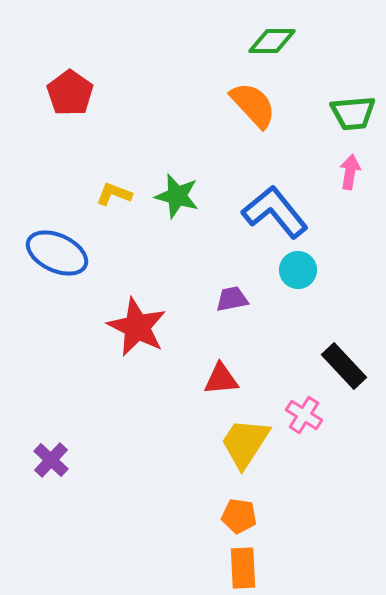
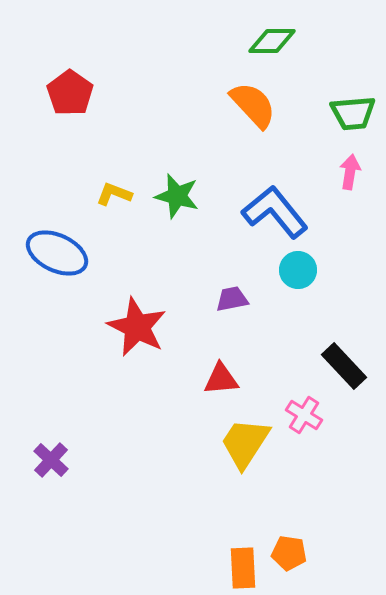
orange pentagon: moved 50 px right, 37 px down
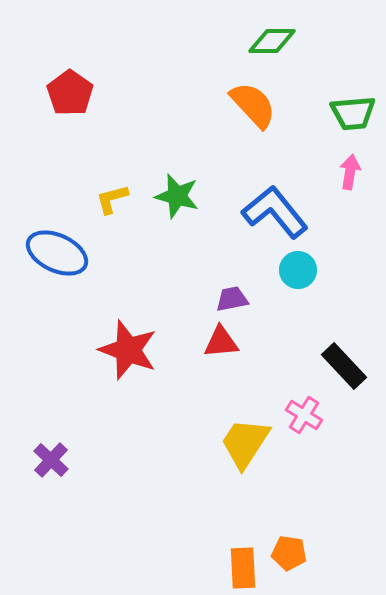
yellow L-shape: moved 2 px left, 5 px down; rotated 36 degrees counterclockwise
red star: moved 9 px left, 23 px down; rotated 6 degrees counterclockwise
red triangle: moved 37 px up
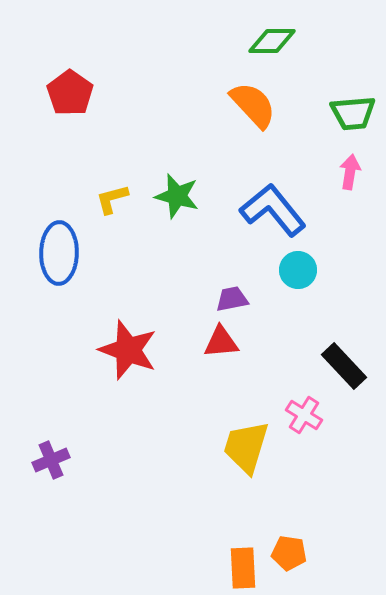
blue L-shape: moved 2 px left, 2 px up
blue ellipse: moved 2 px right; rotated 66 degrees clockwise
yellow trapezoid: moved 1 px right, 4 px down; rotated 16 degrees counterclockwise
purple cross: rotated 24 degrees clockwise
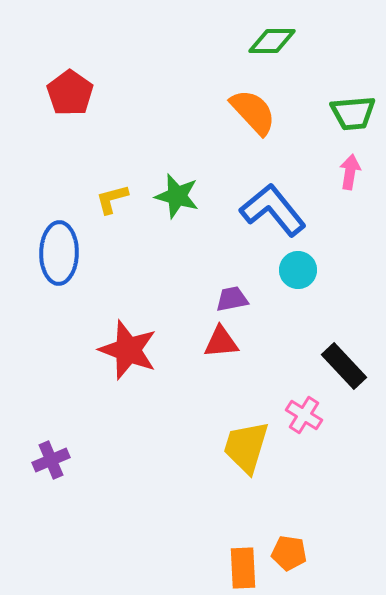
orange semicircle: moved 7 px down
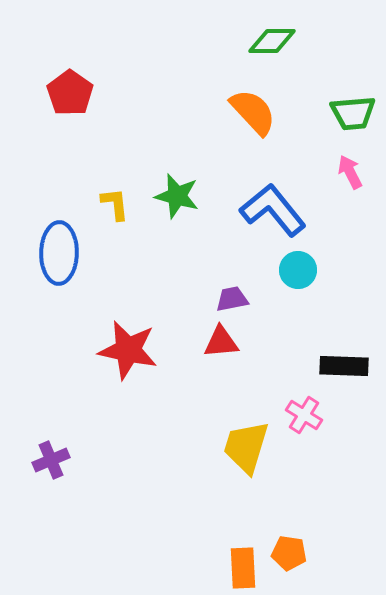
pink arrow: rotated 36 degrees counterclockwise
yellow L-shape: moved 3 px right, 5 px down; rotated 99 degrees clockwise
red star: rotated 8 degrees counterclockwise
black rectangle: rotated 45 degrees counterclockwise
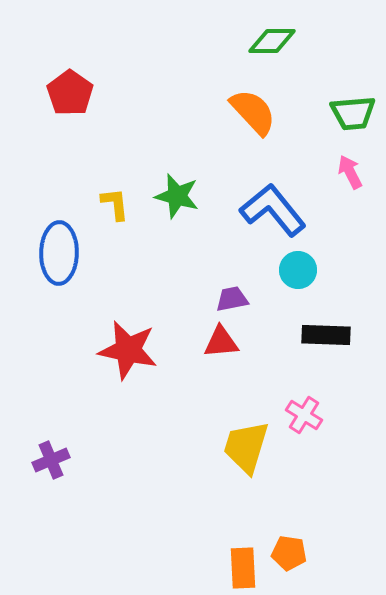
black rectangle: moved 18 px left, 31 px up
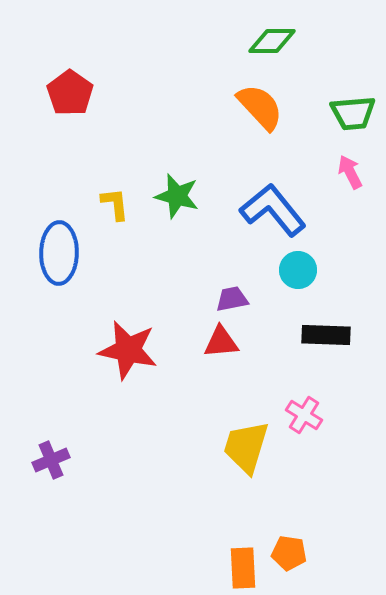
orange semicircle: moved 7 px right, 5 px up
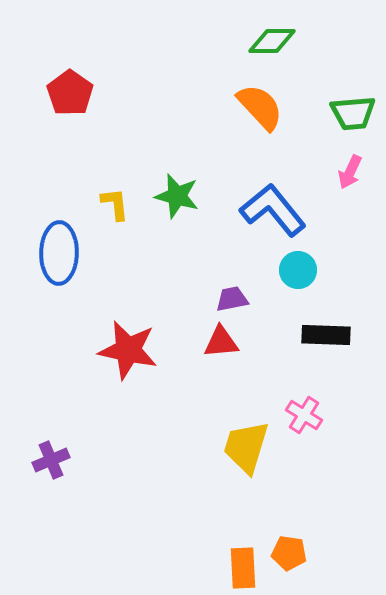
pink arrow: rotated 128 degrees counterclockwise
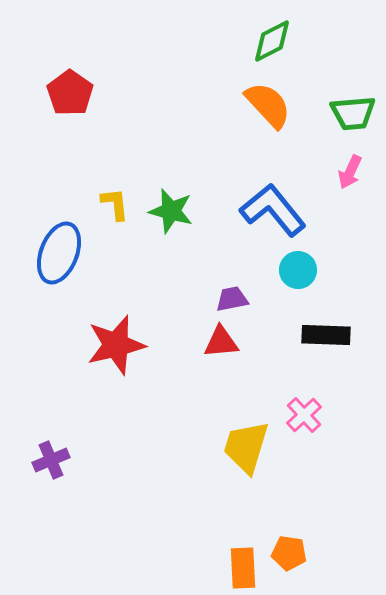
green diamond: rotated 27 degrees counterclockwise
orange semicircle: moved 8 px right, 2 px up
green star: moved 6 px left, 15 px down
blue ellipse: rotated 20 degrees clockwise
red star: moved 12 px left, 5 px up; rotated 26 degrees counterclockwise
pink cross: rotated 15 degrees clockwise
